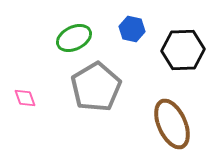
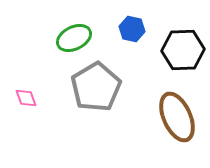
pink diamond: moved 1 px right
brown ellipse: moved 5 px right, 7 px up
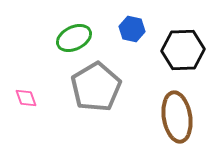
brown ellipse: rotated 15 degrees clockwise
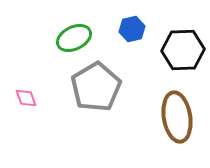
blue hexagon: rotated 25 degrees counterclockwise
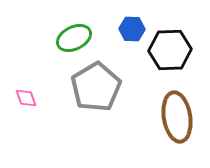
blue hexagon: rotated 15 degrees clockwise
black hexagon: moved 13 px left
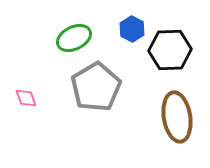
blue hexagon: rotated 25 degrees clockwise
